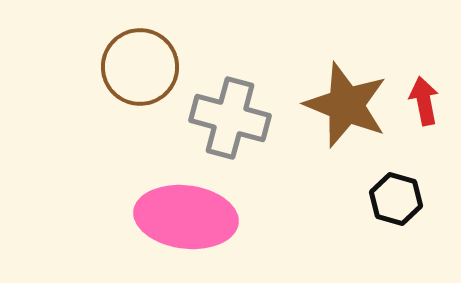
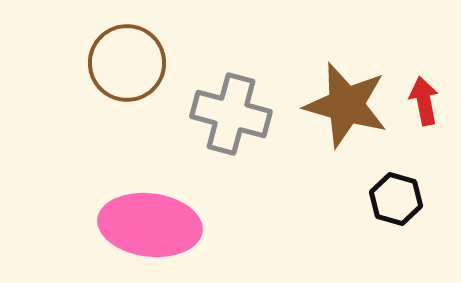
brown circle: moved 13 px left, 4 px up
brown star: rotated 6 degrees counterclockwise
gray cross: moved 1 px right, 4 px up
pink ellipse: moved 36 px left, 8 px down
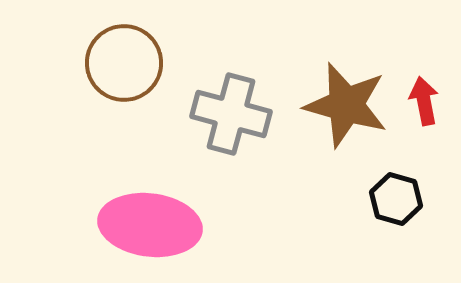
brown circle: moved 3 px left
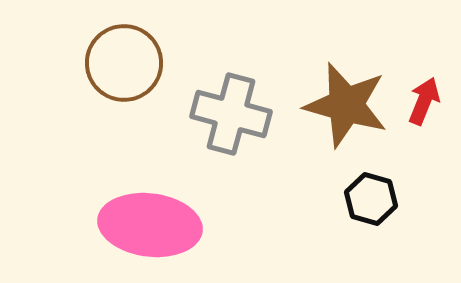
red arrow: rotated 33 degrees clockwise
black hexagon: moved 25 px left
